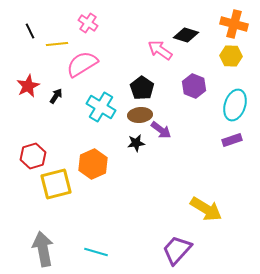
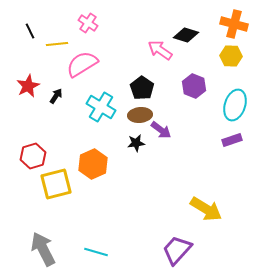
gray arrow: rotated 16 degrees counterclockwise
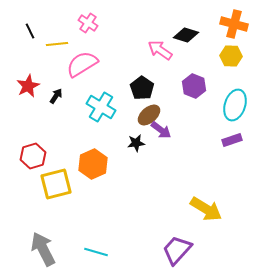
brown ellipse: moved 9 px right; rotated 35 degrees counterclockwise
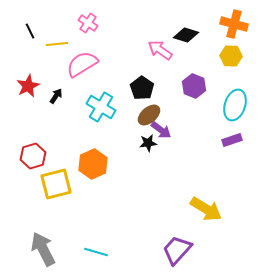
black star: moved 12 px right
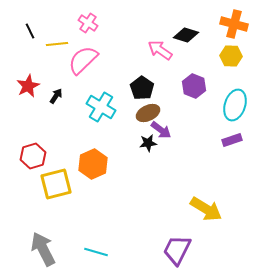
pink semicircle: moved 1 px right, 4 px up; rotated 12 degrees counterclockwise
brown ellipse: moved 1 px left, 2 px up; rotated 15 degrees clockwise
purple trapezoid: rotated 16 degrees counterclockwise
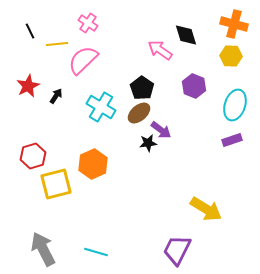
black diamond: rotated 55 degrees clockwise
brown ellipse: moved 9 px left; rotated 15 degrees counterclockwise
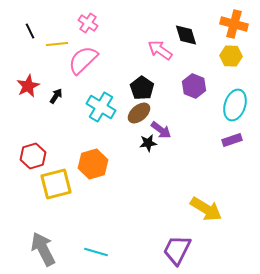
orange hexagon: rotated 8 degrees clockwise
